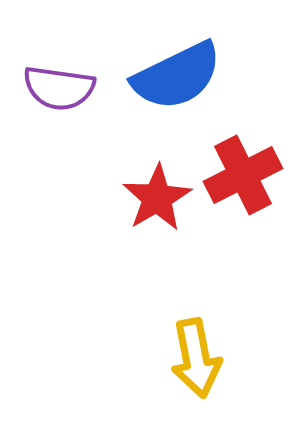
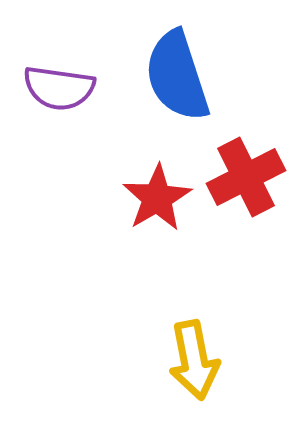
blue semicircle: rotated 98 degrees clockwise
red cross: moved 3 px right, 2 px down
yellow arrow: moved 2 px left, 2 px down
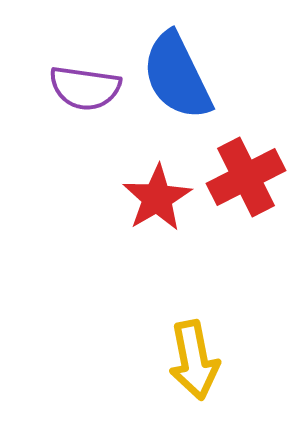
blue semicircle: rotated 8 degrees counterclockwise
purple semicircle: moved 26 px right
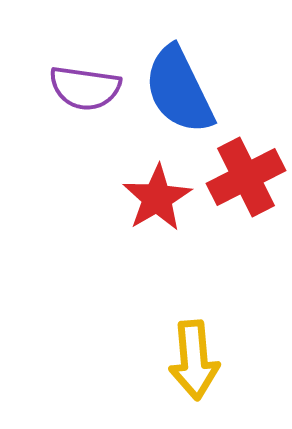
blue semicircle: moved 2 px right, 14 px down
yellow arrow: rotated 6 degrees clockwise
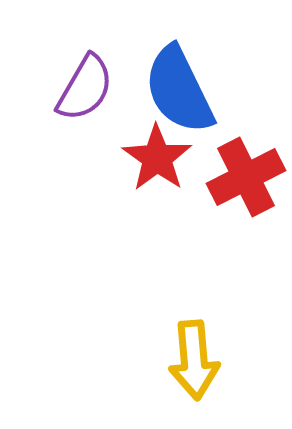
purple semicircle: rotated 68 degrees counterclockwise
red star: moved 40 px up; rotated 6 degrees counterclockwise
